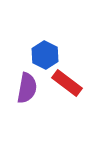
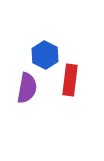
red rectangle: moved 3 px right, 3 px up; rotated 60 degrees clockwise
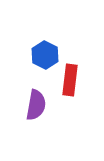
purple semicircle: moved 9 px right, 17 px down
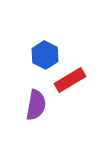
red rectangle: rotated 52 degrees clockwise
